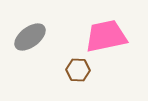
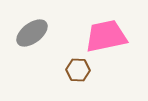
gray ellipse: moved 2 px right, 4 px up
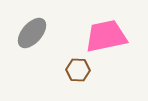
gray ellipse: rotated 12 degrees counterclockwise
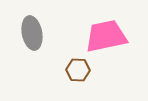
gray ellipse: rotated 52 degrees counterclockwise
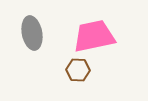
pink trapezoid: moved 12 px left
